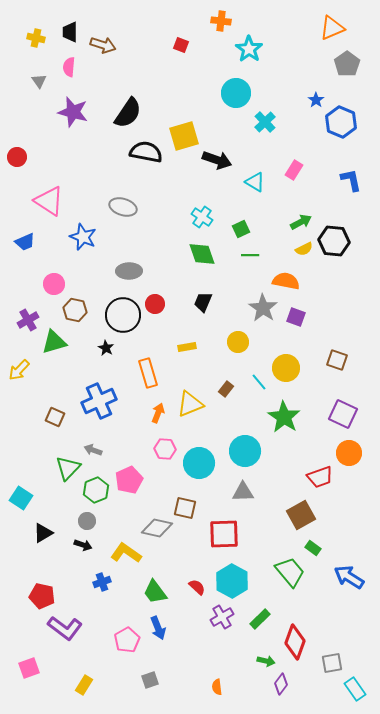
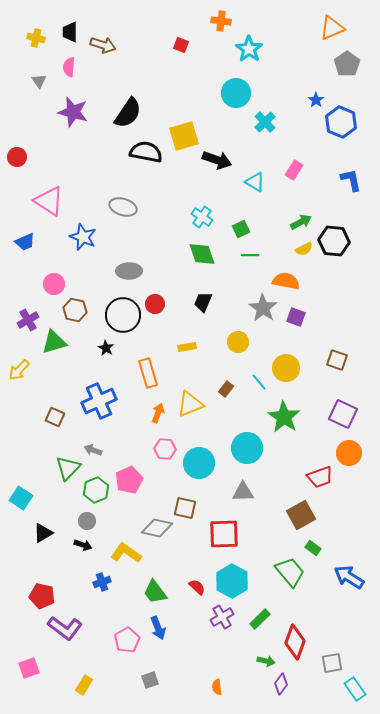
cyan circle at (245, 451): moved 2 px right, 3 px up
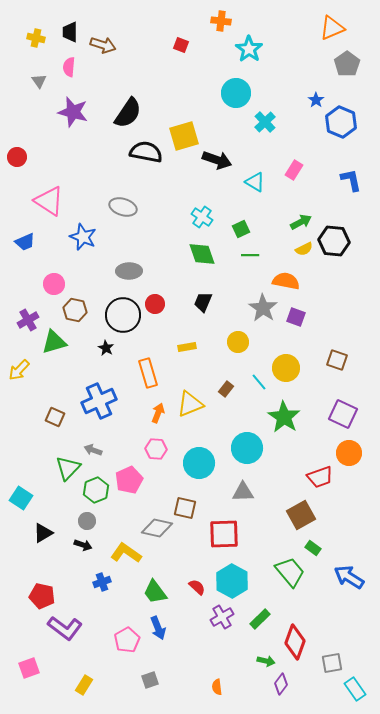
pink hexagon at (165, 449): moved 9 px left
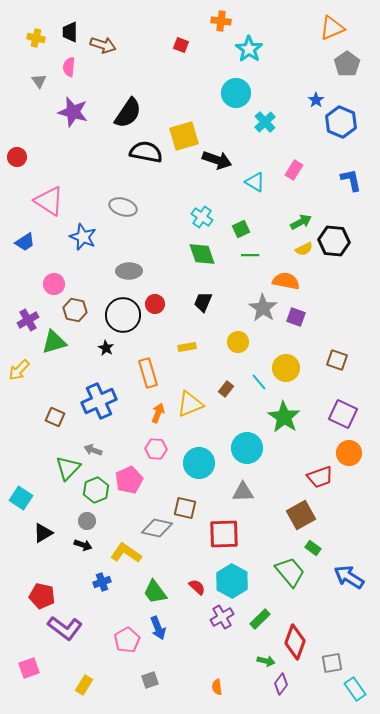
blue trapezoid at (25, 242): rotated 10 degrees counterclockwise
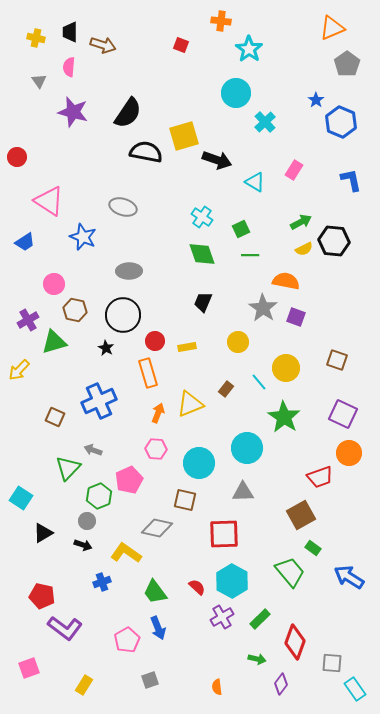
red circle at (155, 304): moved 37 px down
green hexagon at (96, 490): moved 3 px right, 6 px down
brown square at (185, 508): moved 8 px up
green arrow at (266, 661): moved 9 px left, 2 px up
gray square at (332, 663): rotated 15 degrees clockwise
